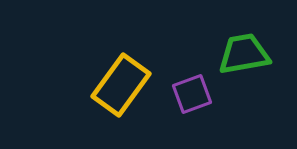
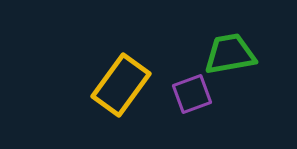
green trapezoid: moved 14 px left
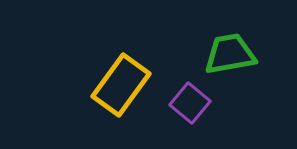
purple square: moved 2 px left, 9 px down; rotated 30 degrees counterclockwise
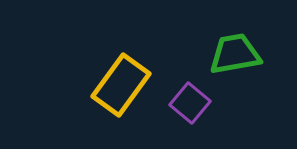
green trapezoid: moved 5 px right
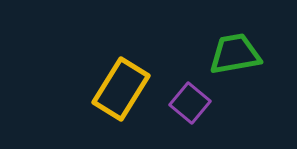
yellow rectangle: moved 4 px down; rotated 4 degrees counterclockwise
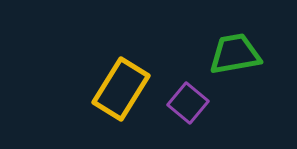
purple square: moved 2 px left
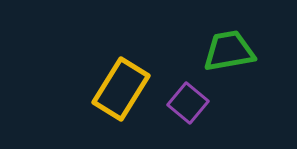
green trapezoid: moved 6 px left, 3 px up
